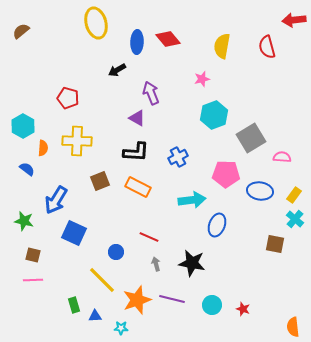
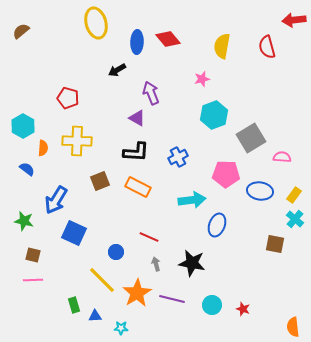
orange star at (137, 300): moved 7 px up; rotated 12 degrees counterclockwise
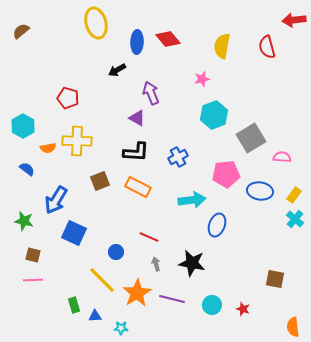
orange semicircle at (43, 148): moved 5 px right; rotated 77 degrees clockwise
pink pentagon at (226, 174): rotated 8 degrees counterclockwise
brown square at (275, 244): moved 35 px down
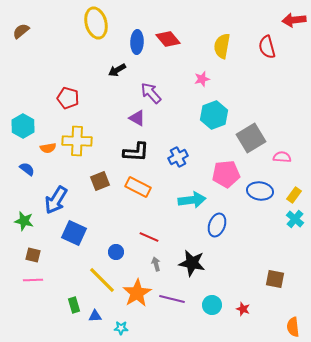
purple arrow at (151, 93): rotated 20 degrees counterclockwise
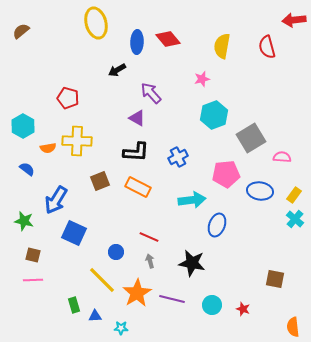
gray arrow at (156, 264): moved 6 px left, 3 px up
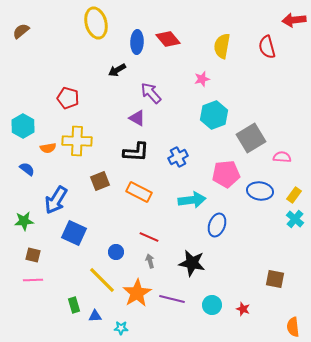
orange rectangle at (138, 187): moved 1 px right, 5 px down
green star at (24, 221): rotated 18 degrees counterclockwise
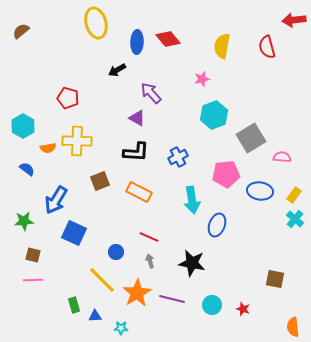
cyan arrow at (192, 200): rotated 88 degrees clockwise
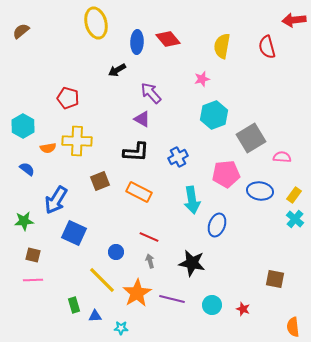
purple triangle at (137, 118): moved 5 px right, 1 px down
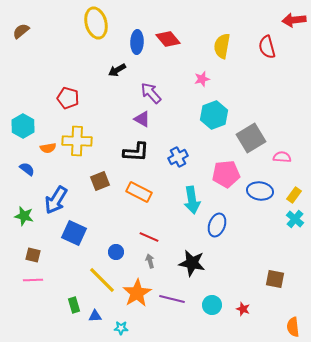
green star at (24, 221): moved 5 px up; rotated 18 degrees clockwise
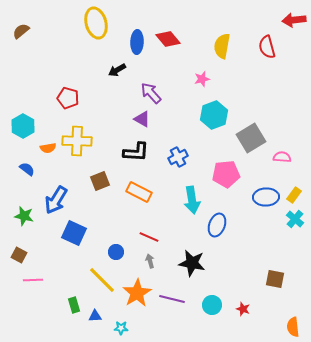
blue ellipse at (260, 191): moved 6 px right, 6 px down; rotated 10 degrees counterclockwise
brown square at (33, 255): moved 14 px left; rotated 14 degrees clockwise
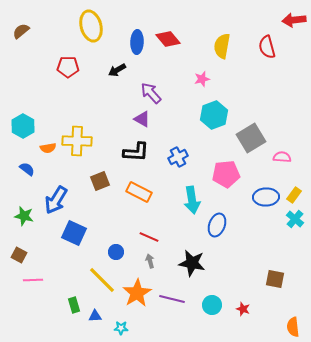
yellow ellipse at (96, 23): moved 5 px left, 3 px down
red pentagon at (68, 98): moved 31 px up; rotated 15 degrees counterclockwise
